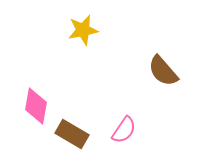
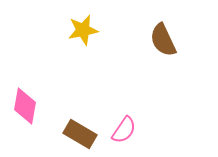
brown semicircle: moved 31 px up; rotated 16 degrees clockwise
pink diamond: moved 11 px left
brown rectangle: moved 8 px right
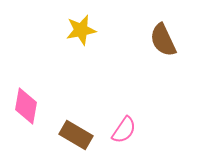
yellow star: moved 2 px left
pink diamond: moved 1 px right
brown rectangle: moved 4 px left, 1 px down
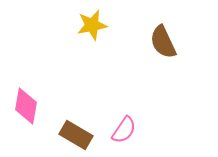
yellow star: moved 11 px right, 5 px up
brown semicircle: moved 2 px down
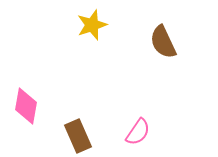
yellow star: rotated 8 degrees counterclockwise
pink semicircle: moved 14 px right, 2 px down
brown rectangle: moved 2 px right, 1 px down; rotated 36 degrees clockwise
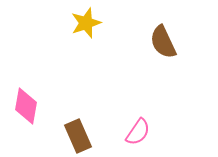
yellow star: moved 6 px left, 2 px up
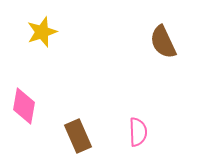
yellow star: moved 44 px left, 9 px down
pink diamond: moved 2 px left
pink semicircle: rotated 36 degrees counterclockwise
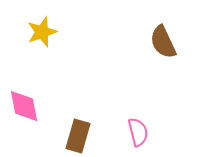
pink diamond: rotated 21 degrees counterclockwise
pink semicircle: rotated 12 degrees counterclockwise
brown rectangle: rotated 40 degrees clockwise
